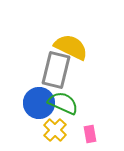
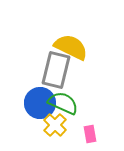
blue circle: moved 1 px right
yellow cross: moved 5 px up
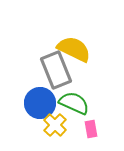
yellow semicircle: moved 3 px right, 2 px down
gray rectangle: rotated 36 degrees counterclockwise
green semicircle: moved 11 px right
pink rectangle: moved 1 px right, 5 px up
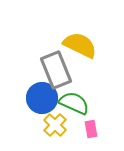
yellow semicircle: moved 6 px right, 4 px up
blue circle: moved 2 px right, 5 px up
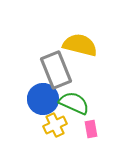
yellow semicircle: rotated 12 degrees counterclockwise
blue circle: moved 1 px right, 1 px down
yellow cross: rotated 20 degrees clockwise
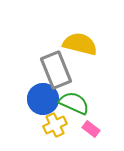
yellow semicircle: moved 1 px up
pink rectangle: rotated 42 degrees counterclockwise
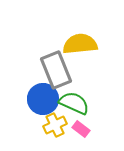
yellow semicircle: rotated 20 degrees counterclockwise
pink rectangle: moved 10 px left
